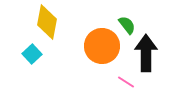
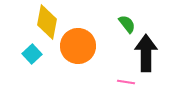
green semicircle: moved 1 px up
orange circle: moved 24 px left
pink line: rotated 24 degrees counterclockwise
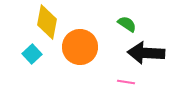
green semicircle: rotated 18 degrees counterclockwise
orange circle: moved 2 px right, 1 px down
black arrow: rotated 87 degrees counterclockwise
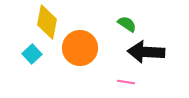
orange circle: moved 1 px down
black arrow: moved 1 px up
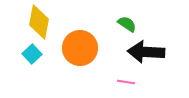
yellow diamond: moved 8 px left
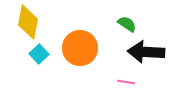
yellow diamond: moved 11 px left
cyan square: moved 7 px right
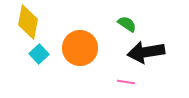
black arrow: rotated 12 degrees counterclockwise
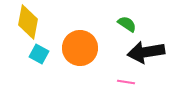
cyan square: rotated 18 degrees counterclockwise
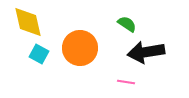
yellow diamond: rotated 24 degrees counterclockwise
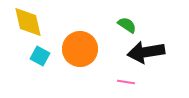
green semicircle: moved 1 px down
orange circle: moved 1 px down
cyan square: moved 1 px right, 2 px down
